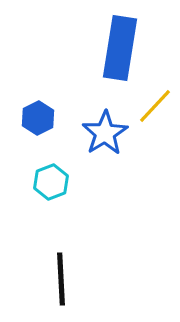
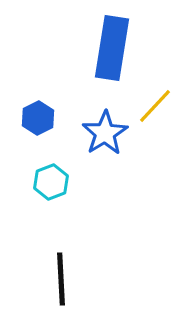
blue rectangle: moved 8 px left
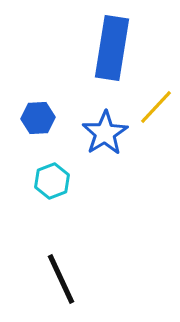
yellow line: moved 1 px right, 1 px down
blue hexagon: rotated 24 degrees clockwise
cyan hexagon: moved 1 px right, 1 px up
black line: rotated 22 degrees counterclockwise
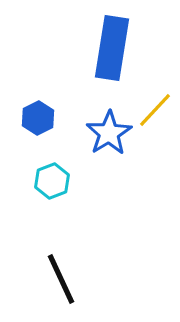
yellow line: moved 1 px left, 3 px down
blue hexagon: rotated 24 degrees counterclockwise
blue star: moved 4 px right
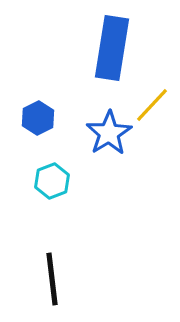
yellow line: moved 3 px left, 5 px up
black line: moved 9 px left; rotated 18 degrees clockwise
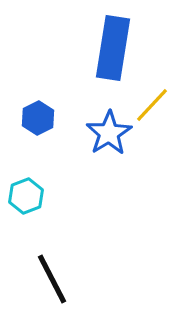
blue rectangle: moved 1 px right
cyan hexagon: moved 26 px left, 15 px down
black line: rotated 20 degrees counterclockwise
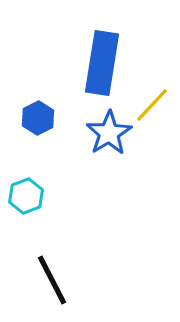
blue rectangle: moved 11 px left, 15 px down
black line: moved 1 px down
